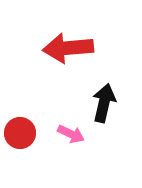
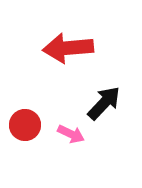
black arrow: rotated 30 degrees clockwise
red circle: moved 5 px right, 8 px up
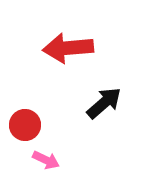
black arrow: rotated 6 degrees clockwise
pink arrow: moved 25 px left, 26 px down
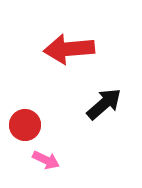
red arrow: moved 1 px right, 1 px down
black arrow: moved 1 px down
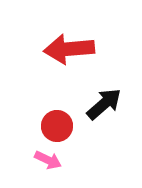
red circle: moved 32 px right, 1 px down
pink arrow: moved 2 px right
